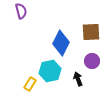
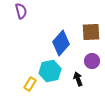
blue diamond: rotated 15 degrees clockwise
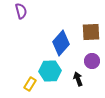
cyan hexagon: rotated 10 degrees clockwise
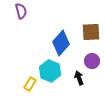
cyan hexagon: rotated 25 degrees clockwise
black arrow: moved 1 px right, 1 px up
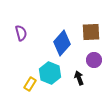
purple semicircle: moved 22 px down
blue diamond: moved 1 px right
purple circle: moved 2 px right, 1 px up
cyan hexagon: moved 2 px down
